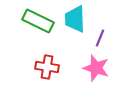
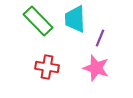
green rectangle: rotated 20 degrees clockwise
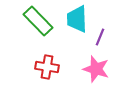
cyan trapezoid: moved 2 px right
purple line: moved 1 px up
pink star: moved 1 px down
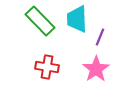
green rectangle: moved 2 px right
pink star: rotated 20 degrees clockwise
